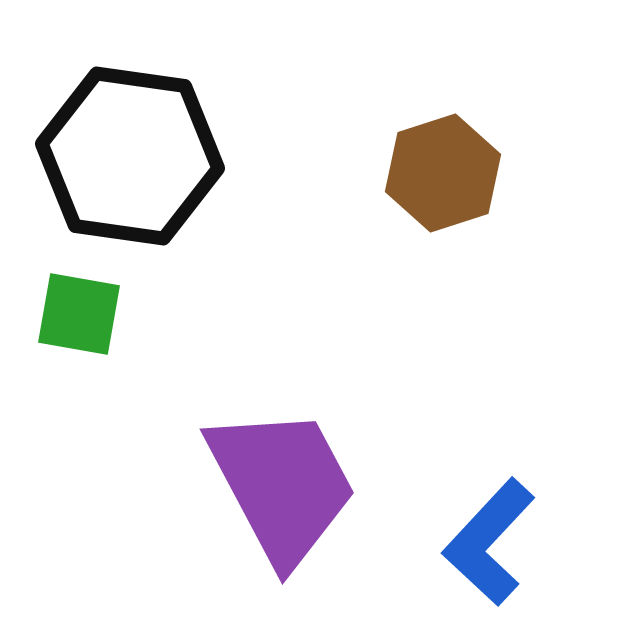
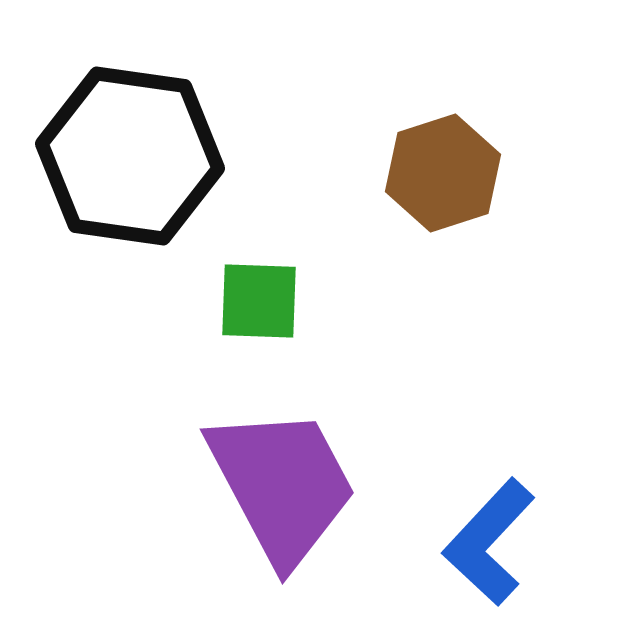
green square: moved 180 px right, 13 px up; rotated 8 degrees counterclockwise
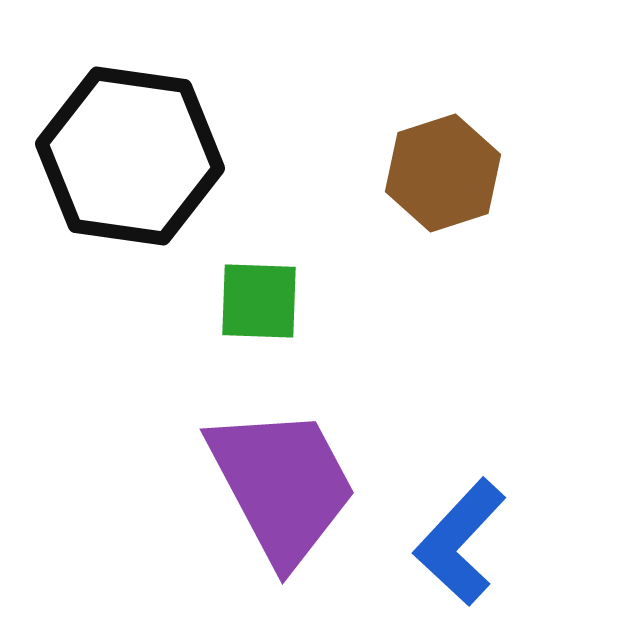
blue L-shape: moved 29 px left
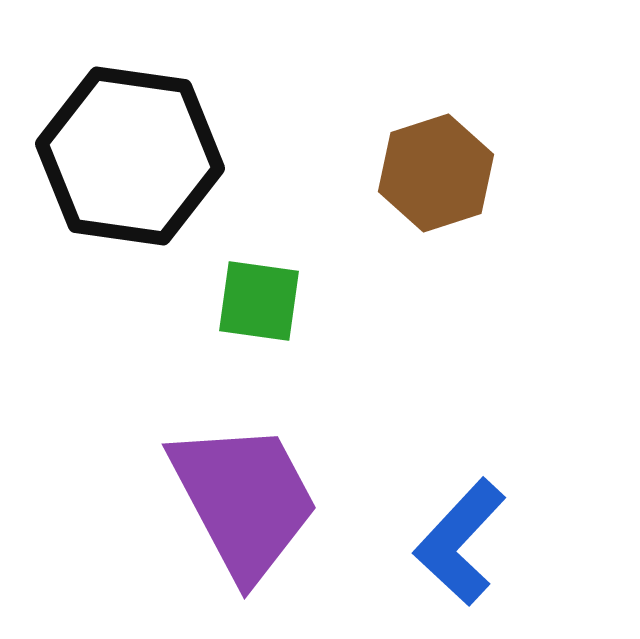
brown hexagon: moved 7 px left
green square: rotated 6 degrees clockwise
purple trapezoid: moved 38 px left, 15 px down
